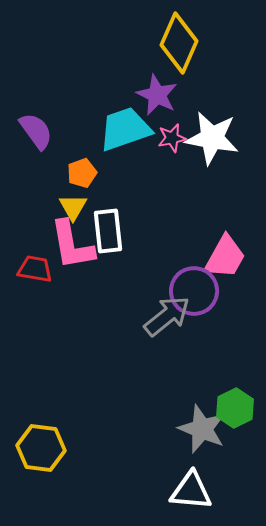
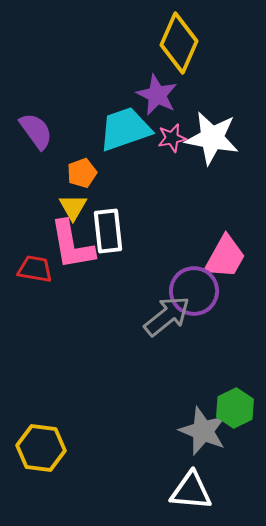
gray star: moved 1 px right, 2 px down
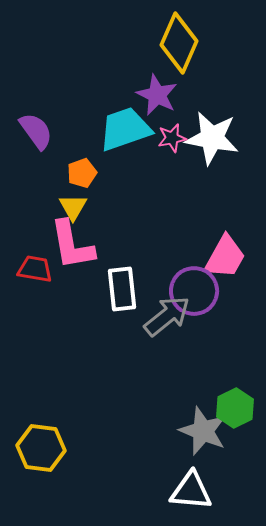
white rectangle: moved 14 px right, 58 px down
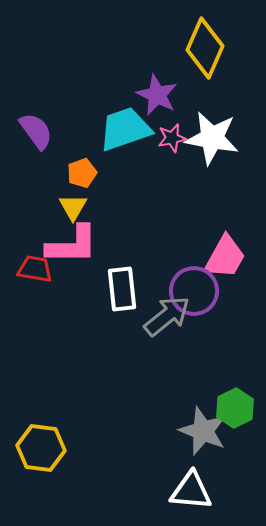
yellow diamond: moved 26 px right, 5 px down
pink L-shape: rotated 80 degrees counterclockwise
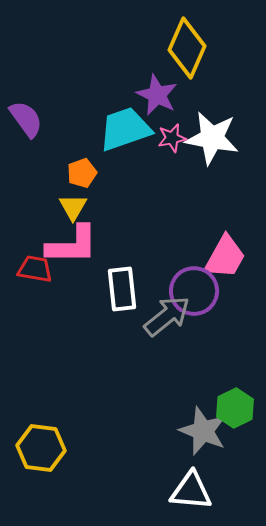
yellow diamond: moved 18 px left
purple semicircle: moved 10 px left, 12 px up
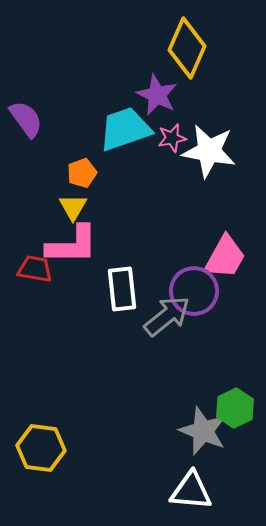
white star: moved 3 px left, 13 px down
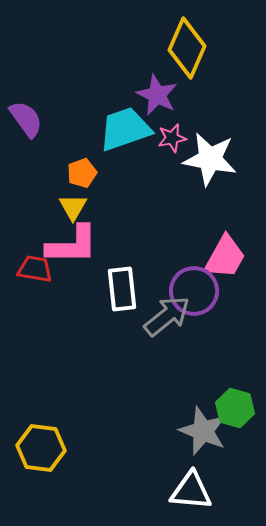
white star: moved 1 px right, 8 px down
green hexagon: rotated 18 degrees counterclockwise
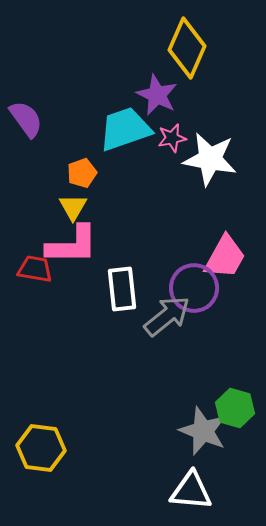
purple circle: moved 3 px up
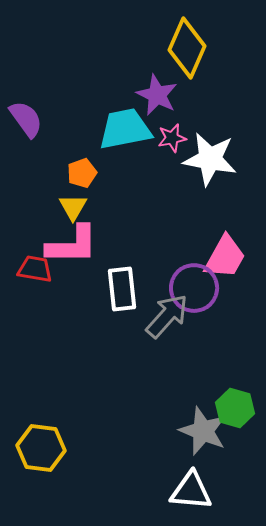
cyan trapezoid: rotated 8 degrees clockwise
gray arrow: rotated 9 degrees counterclockwise
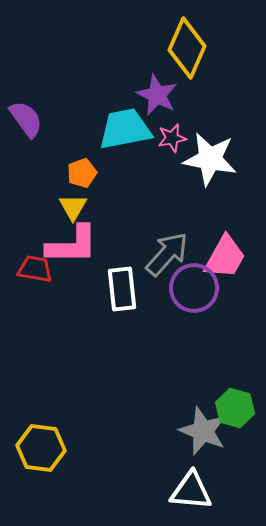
gray arrow: moved 62 px up
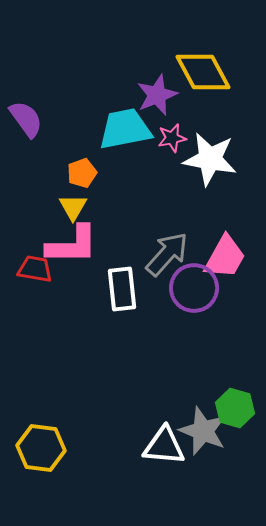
yellow diamond: moved 16 px right, 24 px down; rotated 52 degrees counterclockwise
purple star: rotated 24 degrees clockwise
white triangle: moved 27 px left, 45 px up
